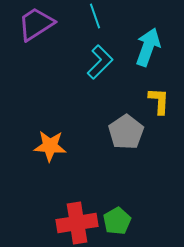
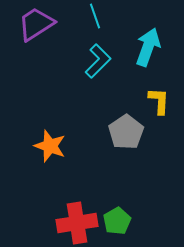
cyan L-shape: moved 2 px left, 1 px up
orange star: rotated 16 degrees clockwise
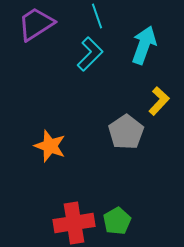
cyan line: moved 2 px right
cyan arrow: moved 4 px left, 2 px up
cyan L-shape: moved 8 px left, 7 px up
yellow L-shape: rotated 40 degrees clockwise
red cross: moved 3 px left
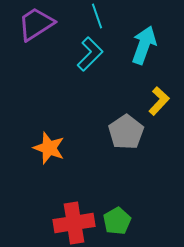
orange star: moved 1 px left, 2 px down
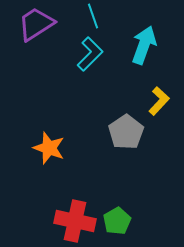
cyan line: moved 4 px left
red cross: moved 1 px right, 2 px up; rotated 21 degrees clockwise
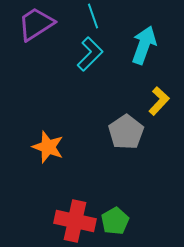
orange star: moved 1 px left, 1 px up
green pentagon: moved 2 px left
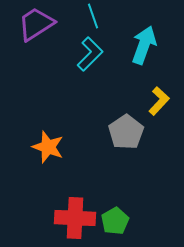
red cross: moved 3 px up; rotated 9 degrees counterclockwise
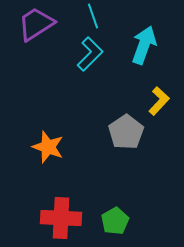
red cross: moved 14 px left
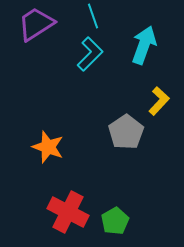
red cross: moved 7 px right, 6 px up; rotated 24 degrees clockwise
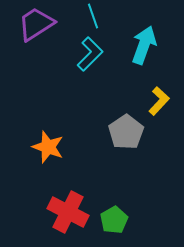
green pentagon: moved 1 px left, 1 px up
